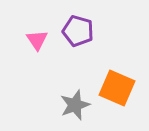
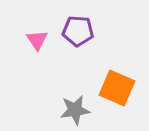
purple pentagon: rotated 12 degrees counterclockwise
gray star: moved 5 px down; rotated 12 degrees clockwise
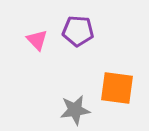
pink triangle: rotated 10 degrees counterclockwise
orange square: rotated 15 degrees counterclockwise
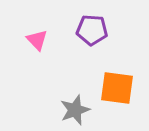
purple pentagon: moved 14 px right, 1 px up
gray star: rotated 12 degrees counterclockwise
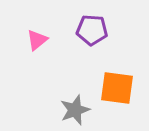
pink triangle: rotated 35 degrees clockwise
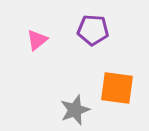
purple pentagon: moved 1 px right
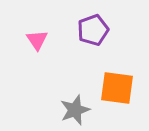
purple pentagon: rotated 24 degrees counterclockwise
pink triangle: rotated 25 degrees counterclockwise
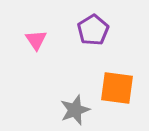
purple pentagon: rotated 12 degrees counterclockwise
pink triangle: moved 1 px left
